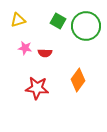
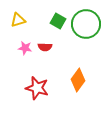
green circle: moved 2 px up
red semicircle: moved 6 px up
red star: rotated 10 degrees clockwise
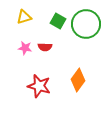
yellow triangle: moved 6 px right, 3 px up
red star: moved 2 px right, 2 px up
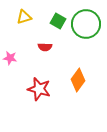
pink star: moved 15 px left, 10 px down
red star: moved 3 px down
